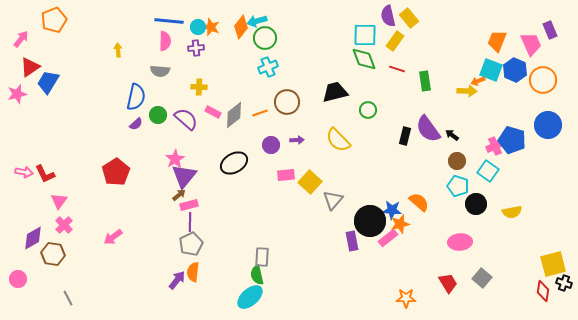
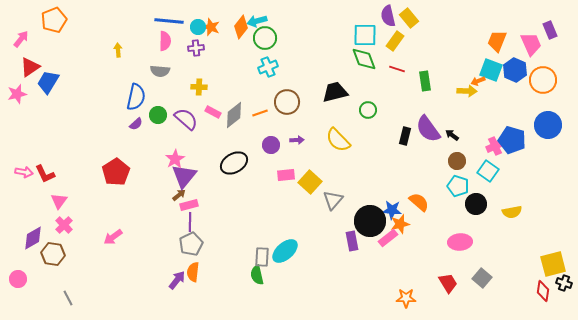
cyan ellipse at (250, 297): moved 35 px right, 46 px up
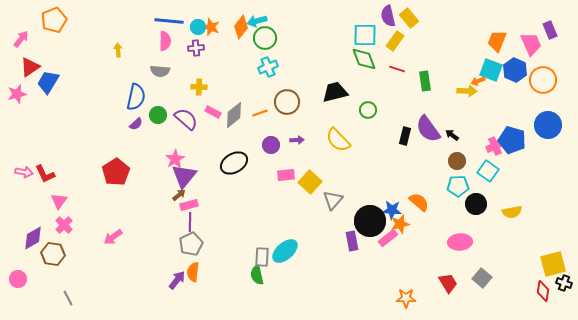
cyan pentagon at (458, 186): rotated 20 degrees counterclockwise
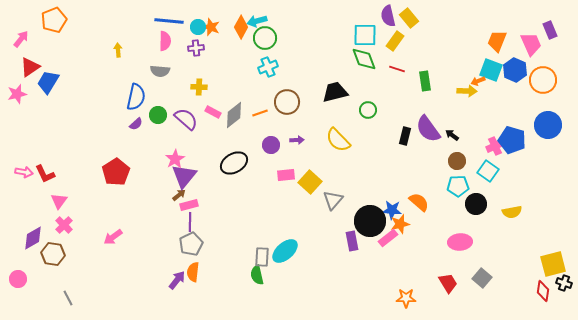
orange diamond at (241, 27): rotated 10 degrees counterclockwise
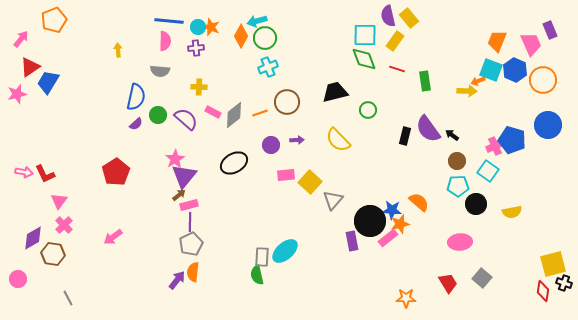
orange diamond at (241, 27): moved 9 px down
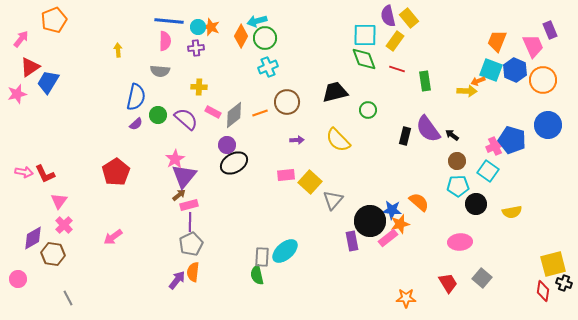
pink trapezoid at (531, 44): moved 2 px right, 2 px down
purple circle at (271, 145): moved 44 px left
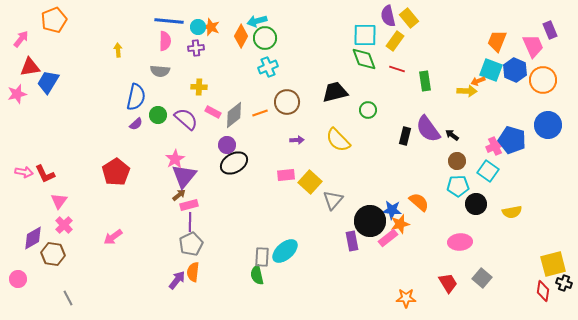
red triangle at (30, 67): rotated 25 degrees clockwise
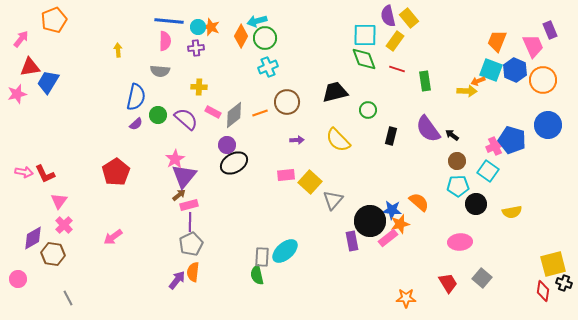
black rectangle at (405, 136): moved 14 px left
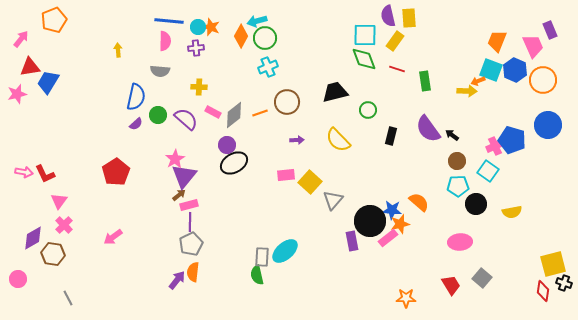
yellow rectangle at (409, 18): rotated 36 degrees clockwise
red trapezoid at (448, 283): moved 3 px right, 2 px down
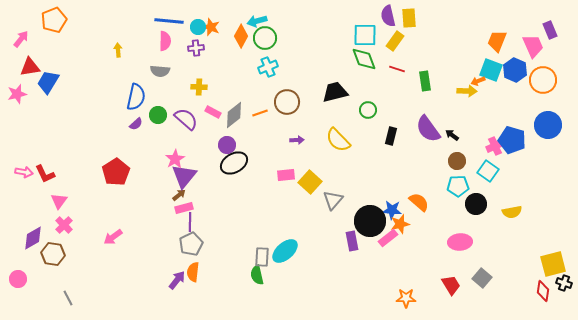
pink rectangle at (189, 205): moved 5 px left, 3 px down
